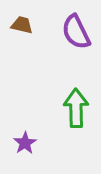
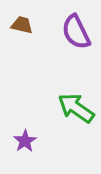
green arrow: rotated 54 degrees counterclockwise
purple star: moved 2 px up
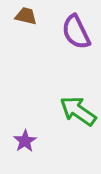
brown trapezoid: moved 4 px right, 9 px up
green arrow: moved 2 px right, 3 px down
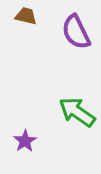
green arrow: moved 1 px left, 1 px down
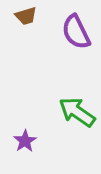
brown trapezoid: rotated 150 degrees clockwise
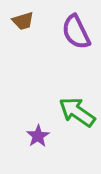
brown trapezoid: moved 3 px left, 5 px down
purple star: moved 13 px right, 5 px up
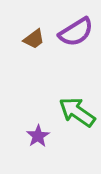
brown trapezoid: moved 11 px right, 18 px down; rotated 20 degrees counterclockwise
purple semicircle: rotated 96 degrees counterclockwise
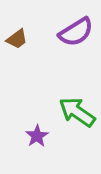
brown trapezoid: moved 17 px left
purple star: moved 1 px left
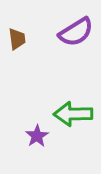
brown trapezoid: rotated 60 degrees counterclockwise
green arrow: moved 4 px left, 2 px down; rotated 36 degrees counterclockwise
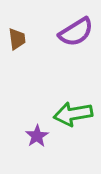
green arrow: rotated 9 degrees counterclockwise
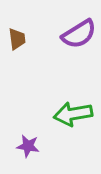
purple semicircle: moved 3 px right, 2 px down
purple star: moved 9 px left, 10 px down; rotated 30 degrees counterclockwise
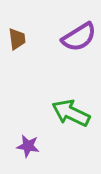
purple semicircle: moved 3 px down
green arrow: moved 2 px left, 1 px up; rotated 36 degrees clockwise
